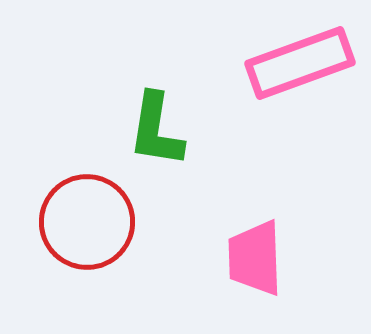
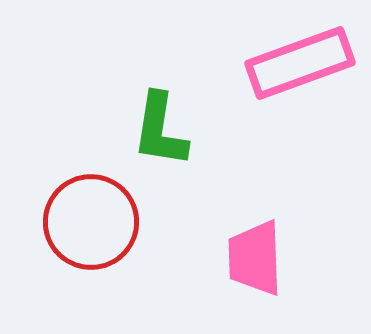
green L-shape: moved 4 px right
red circle: moved 4 px right
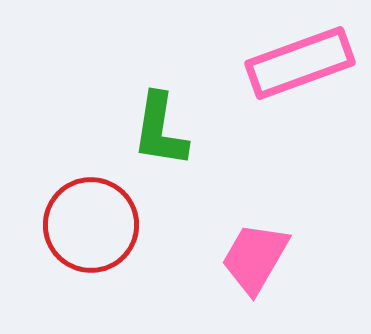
red circle: moved 3 px down
pink trapezoid: rotated 32 degrees clockwise
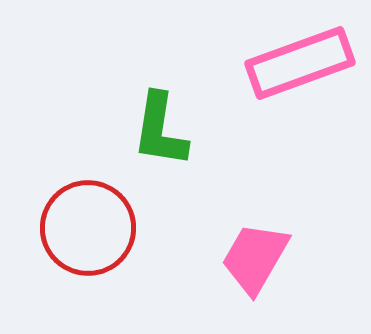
red circle: moved 3 px left, 3 px down
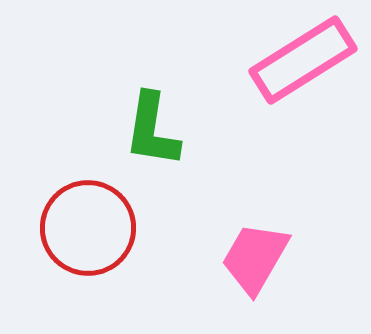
pink rectangle: moved 3 px right, 3 px up; rotated 12 degrees counterclockwise
green L-shape: moved 8 px left
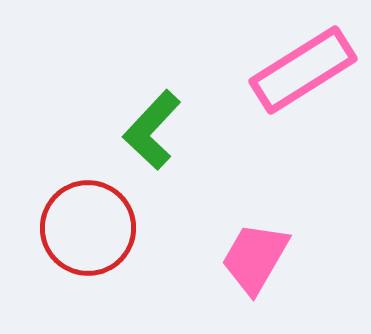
pink rectangle: moved 10 px down
green L-shape: rotated 34 degrees clockwise
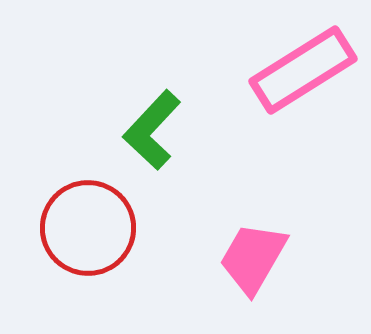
pink trapezoid: moved 2 px left
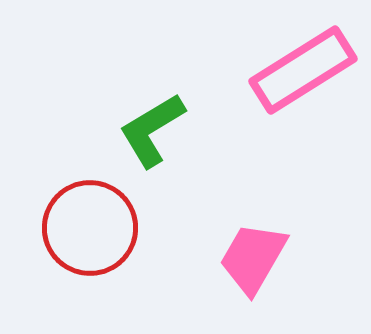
green L-shape: rotated 16 degrees clockwise
red circle: moved 2 px right
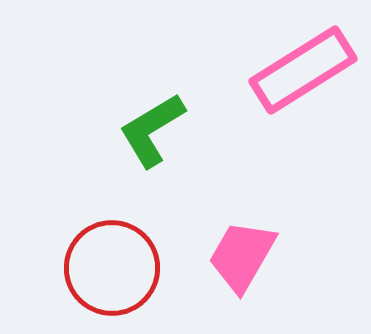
red circle: moved 22 px right, 40 px down
pink trapezoid: moved 11 px left, 2 px up
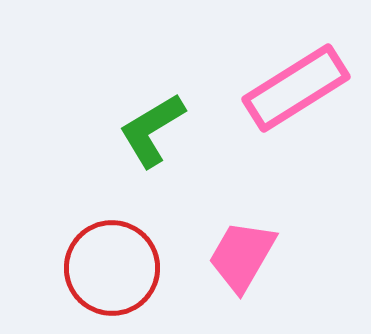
pink rectangle: moved 7 px left, 18 px down
